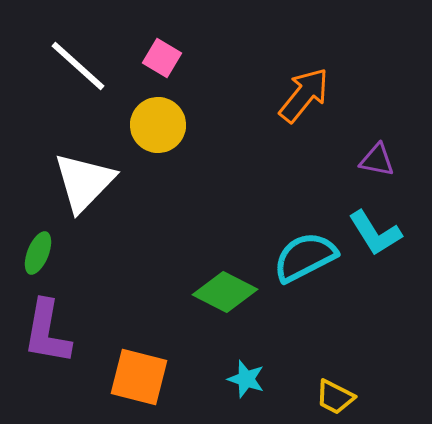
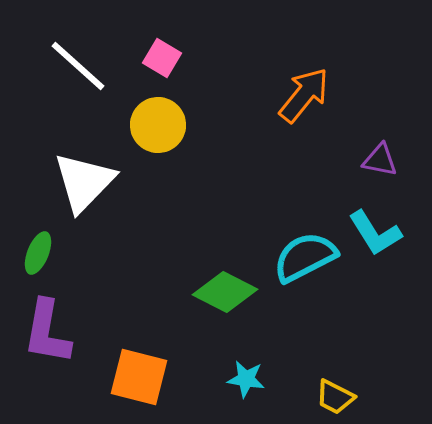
purple triangle: moved 3 px right
cyan star: rotated 9 degrees counterclockwise
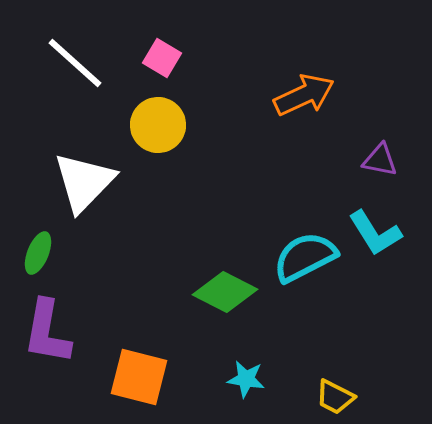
white line: moved 3 px left, 3 px up
orange arrow: rotated 26 degrees clockwise
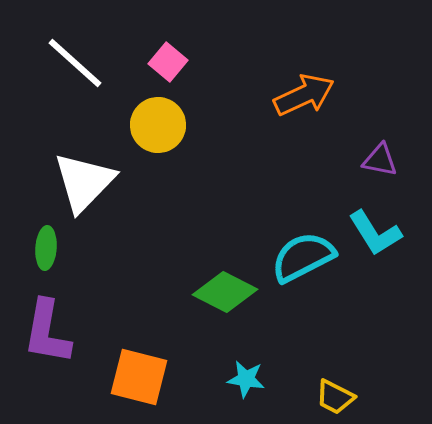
pink square: moved 6 px right, 4 px down; rotated 9 degrees clockwise
green ellipse: moved 8 px right, 5 px up; rotated 18 degrees counterclockwise
cyan semicircle: moved 2 px left
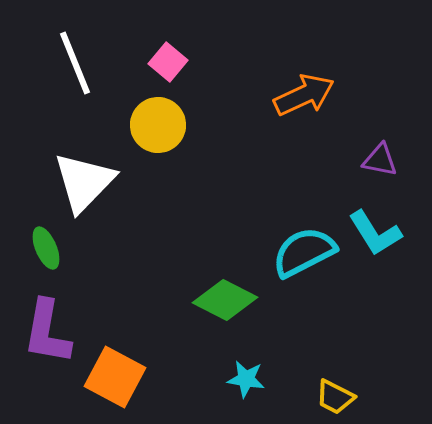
white line: rotated 26 degrees clockwise
green ellipse: rotated 27 degrees counterclockwise
cyan semicircle: moved 1 px right, 5 px up
green diamond: moved 8 px down
orange square: moved 24 px left; rotated 14 degrees clockwise
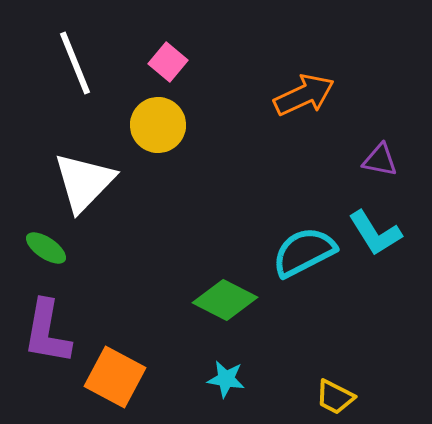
green ellipse: rotated 33 degrees counterclockwise
cyan star: moved 20 px left
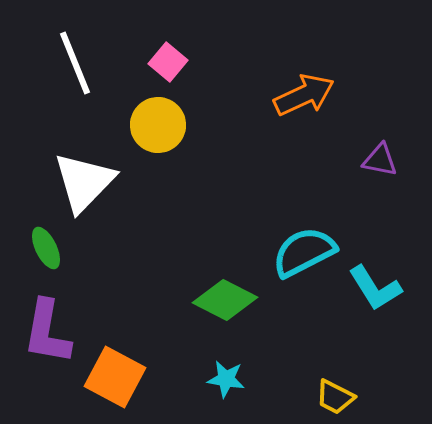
cyan L-shape: moved 55 px down
green ellipse: rotated 30 degrees clockwise
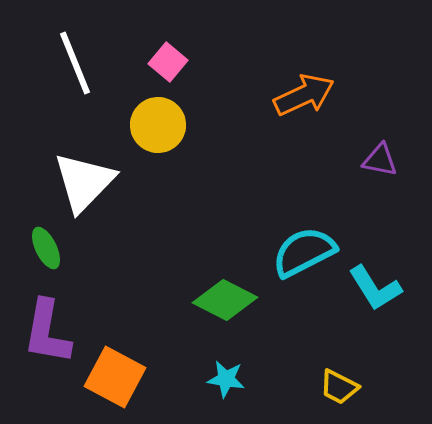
yellow trapezoid: moved 4 px right, 10 px up
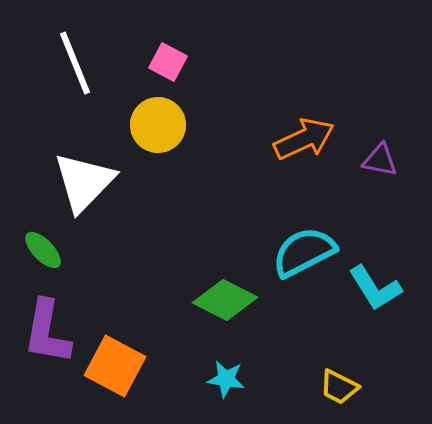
pink square: rotated 12 degrees counterclockwise
orange arrow: moved 44 px down
green ellipse: moved 3 px left, 2 px down; rotated 18 degrees counterclockwise
orange square: moved 11 px up
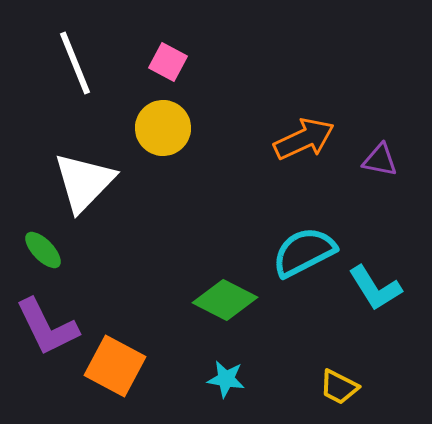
yellow circle: moved 5 px right, 3 px down
purple L-shape: moved 5 px up; rotated 36 degrees counterclockwise
